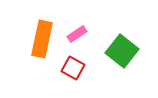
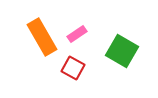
orange rectangle: moved 2 px up; rotated 42 degrees counterclockwise
green square: rotated 8 degrees counterclockwise
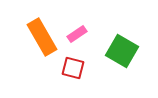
red square: rotated 15 degrees counterclockwise
